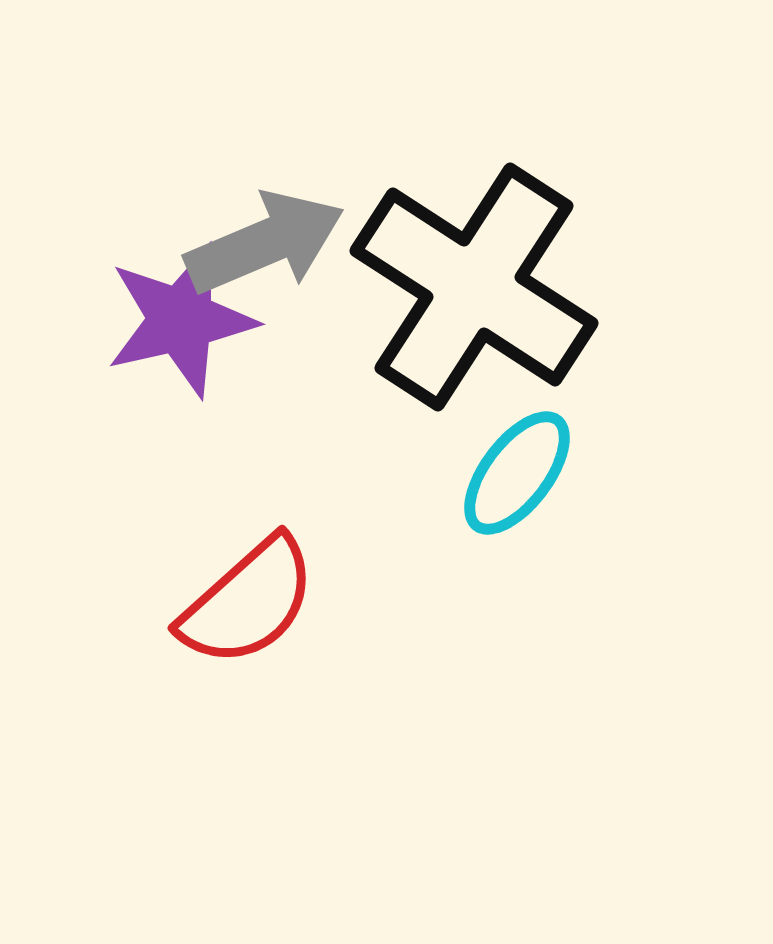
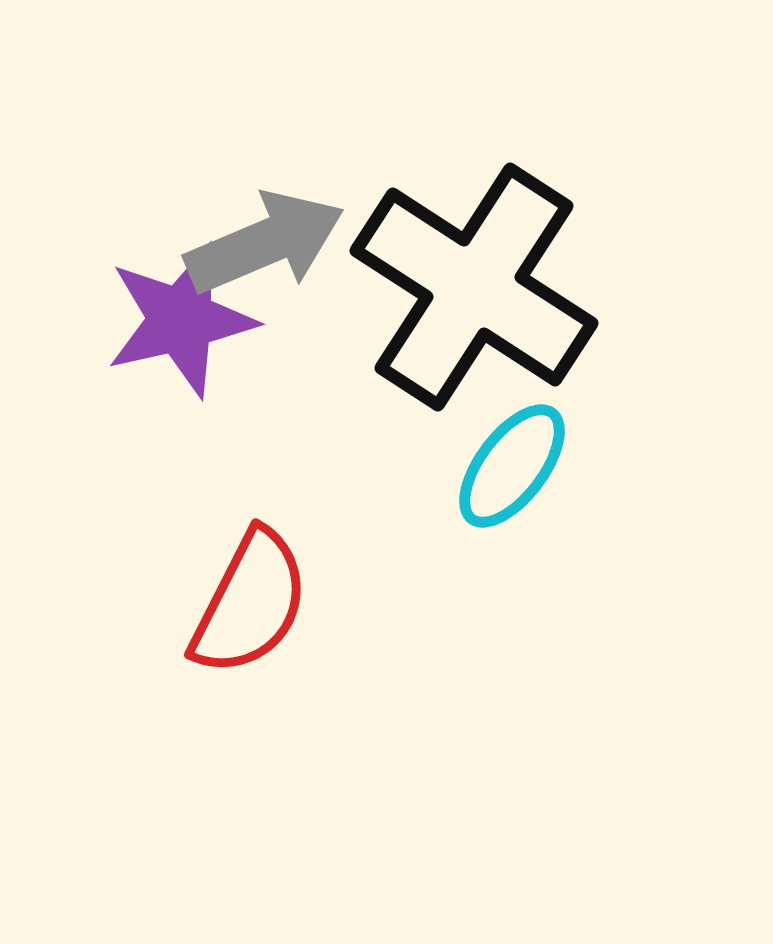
cyan ellipse: moved 5 px left, 7 px up
red semicircle: moved 2 px right, 1 px down; rotated 21 degrees counterclockwise
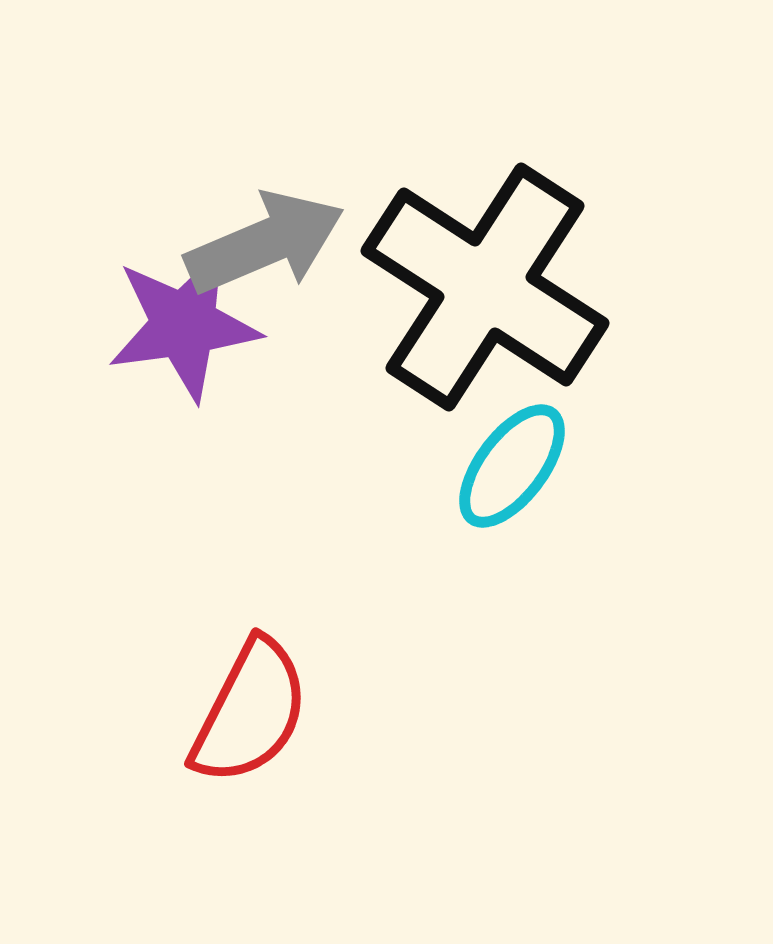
black cross: moved 11 px right
purple star: moved 3 px right, 5 px down; rotated 5 degrees clockwise
red semicircle: moved 109 px down
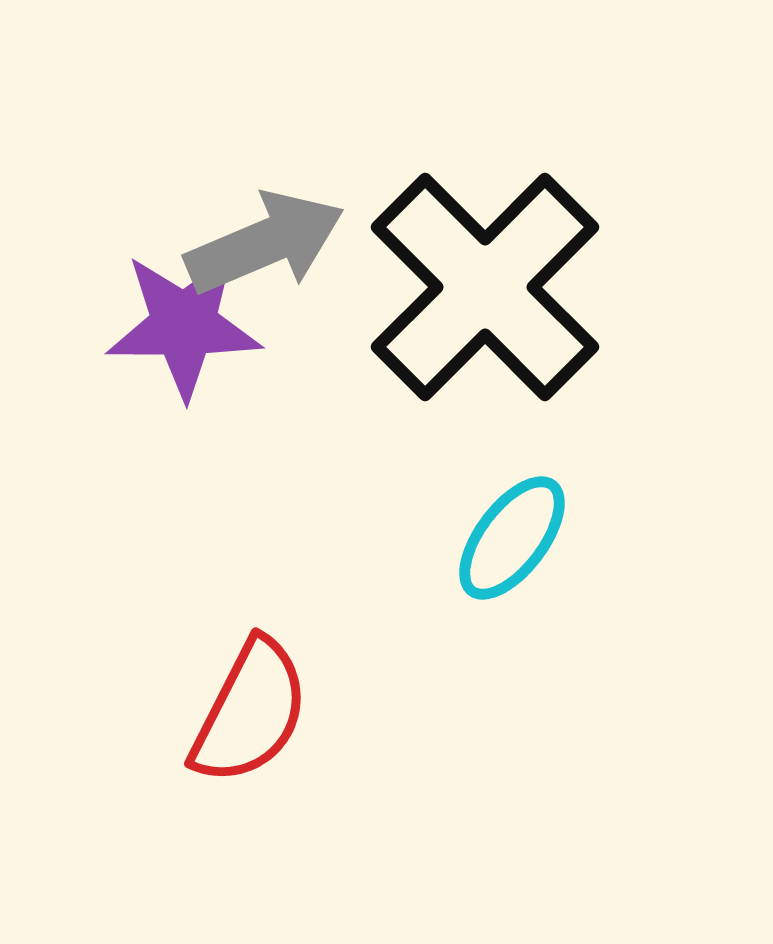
black cross: rotated 12 degrees clockwise
purple star: rotated 8 degrees clockwise
cyan ellipse: moved 72 px down
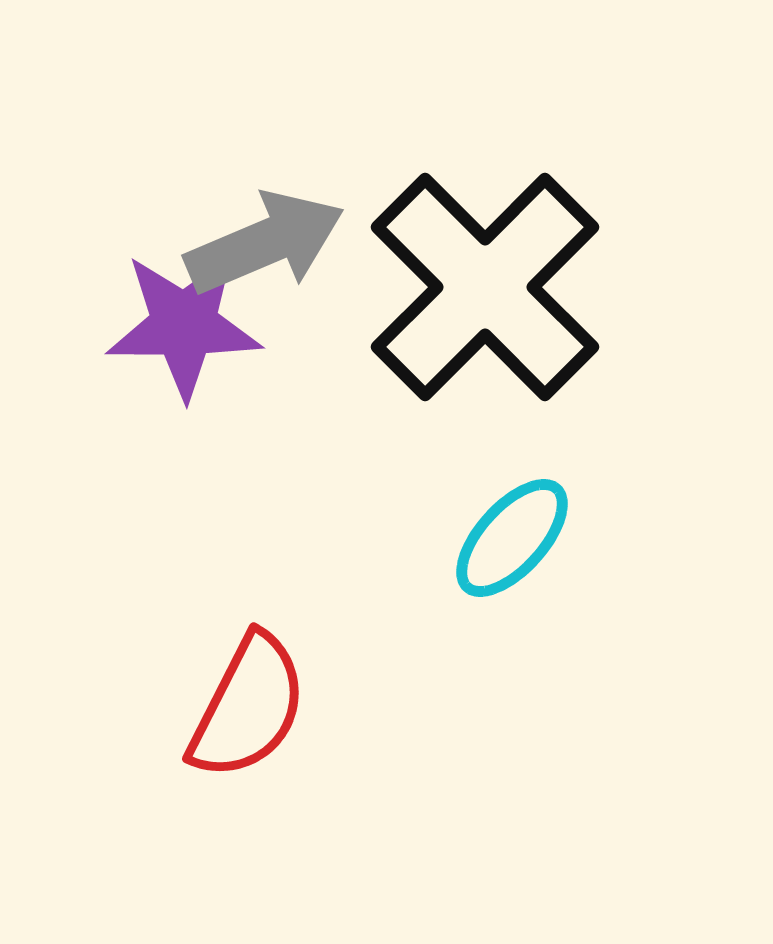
cyan ellipse: rotated 5 degrees clockwise
red semicircle: moved 2 px left, 5 px up
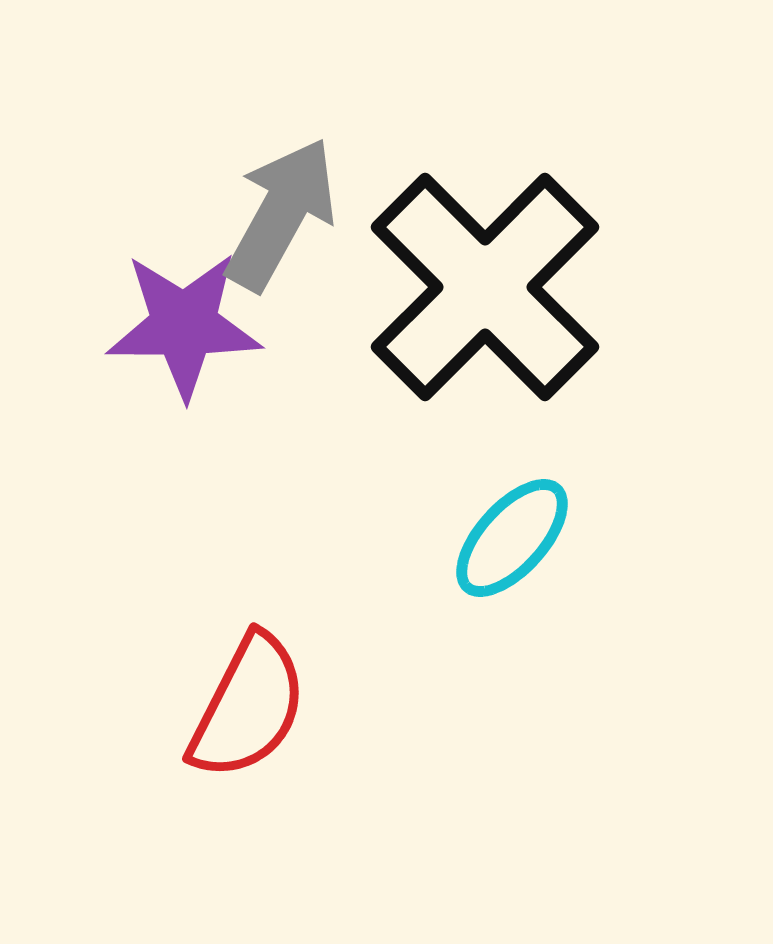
gray arrow: moved 16 px right, 29 px up; rotated 38 degrees counterclockwise
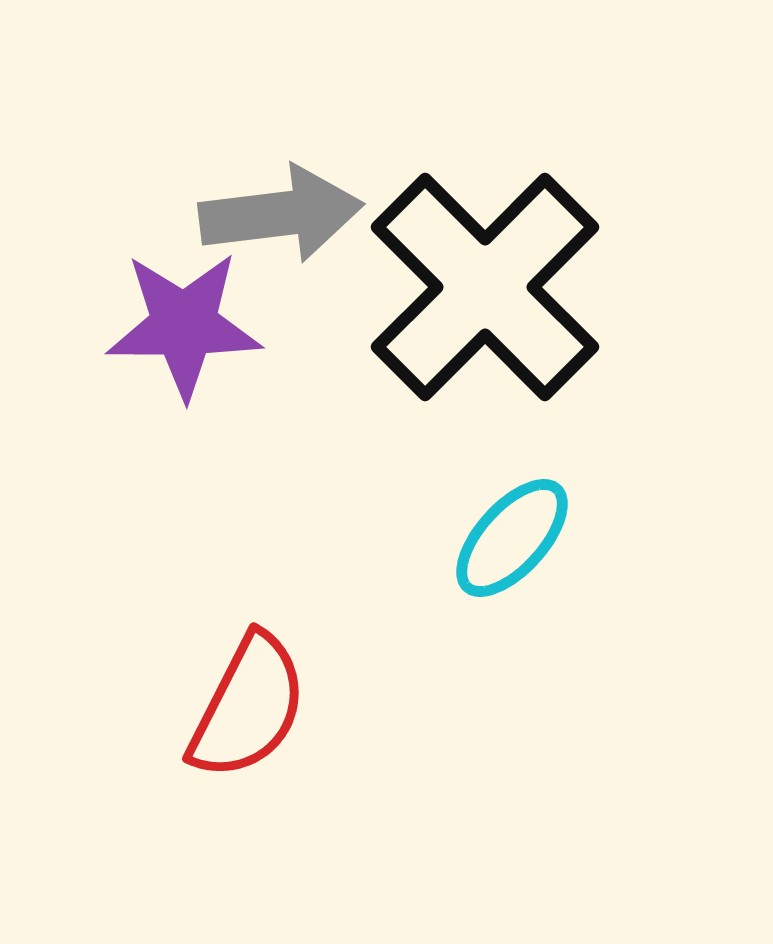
gray arrow: rotated 54 degrees clockwise
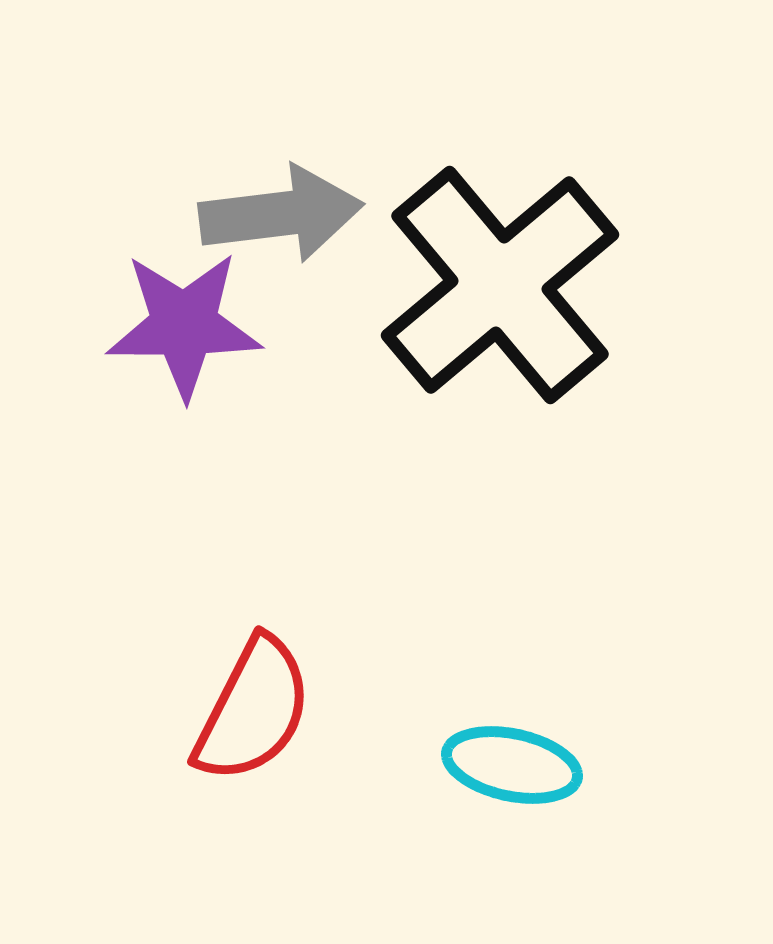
black cross: moved 15 px right, 2 px up; rotated 5 degrees clockwise
cyan ellipse: moved 227 px down; rotated 60 degrees clockwise
red semicircle: moved 5 px right, 3 px down
